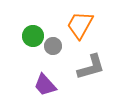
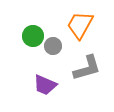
gray L-shape: moved 4 px left, 1 px down
purple trapezoid: rotated 25 degrees counterclockwise
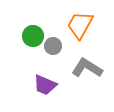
gray L-shape: rotated 132 degrees counterclockwise
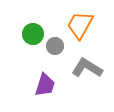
green circle: moved 2 px up
gray circle: moved 2 px right
purple trapezoid: rotated 95 degrees counterclockwise
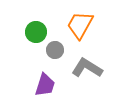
green circle: moved 3 px right, 2 px up
gray circle: moved 4 px down
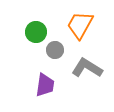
purple trapezoid: rotated 10 degrees counterclockwise
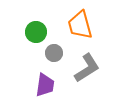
orange trapezoid: rotated 44 degrees counterclockwise
gray circle: moved 1 px left, 3 px down
gray L-shape: rotated 116 degrees clockwise
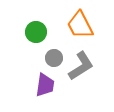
orange trapezoid: rotated 12 degrees counterclockwise
gray circle: moved 5 px down
gray L-shape: moved 6 px left, 2 px up
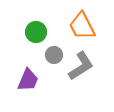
orange trapezoid: moved 2 px right, 1 px down
gray circle: moved 3 px up
purple trapezoid: moved 17 px left, 5 px up; rotated 15 degrees clockwise
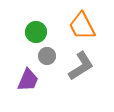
gray circle: moved 7 px left, 1 px down
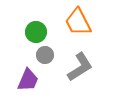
orange trapezoid: moved 4 px left, 4 px up
gray circle: moved 2 px left, 1 px up
gray L-shape: moved 1 px left, 1 px down
